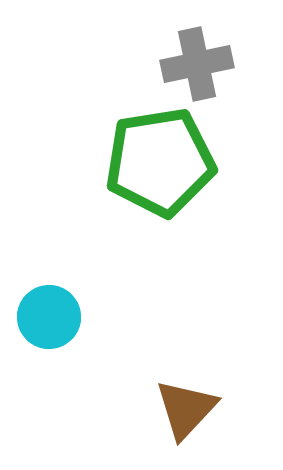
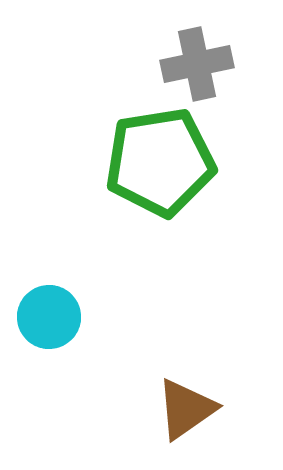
brown triangle: rotated 12 degrees clockwise
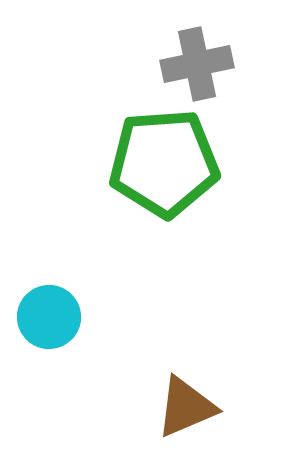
green pentagon: moved 4 px right, 1 px down; rotated 5 degrees clockwise
brown triangle: moved 2 px up; rotated 12 degrees clockwise
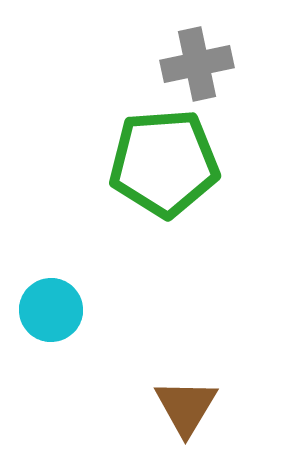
cyan circle: moved 2 px right, 7 px up
brown triangle: rotated 36 degrees counterclockwise
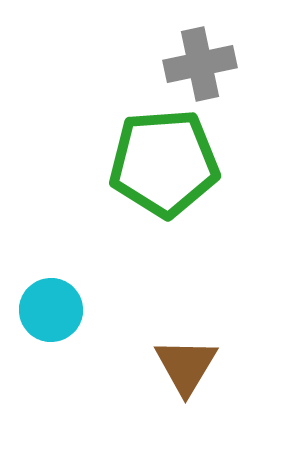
gray cross: moved 3 px right
brown triangle: moved 41 px up
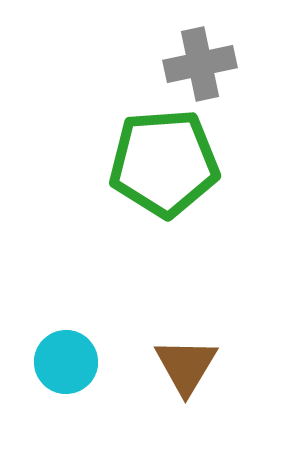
cyan circle: moved 15 px right, 52 px down
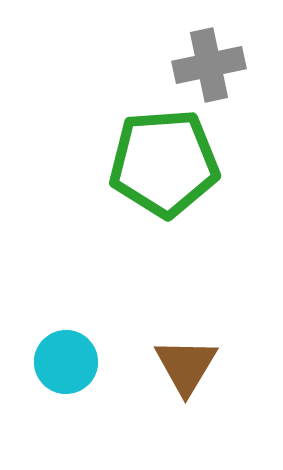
gray cross: moved 9 px right, 1 px down
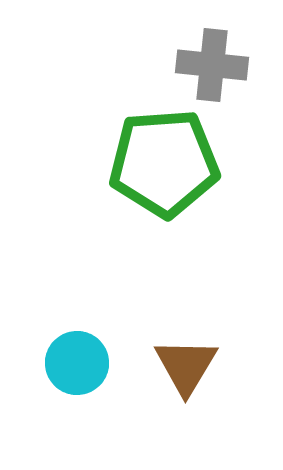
gray cross: moved 3 px right; rotated 18 degrees clockwise
cyan circle: moved 11 px right, 1 px down
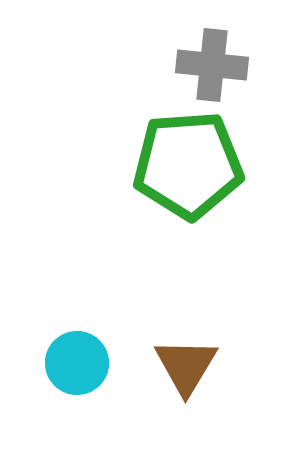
green pentagon: moved 24 px right, 2 px down
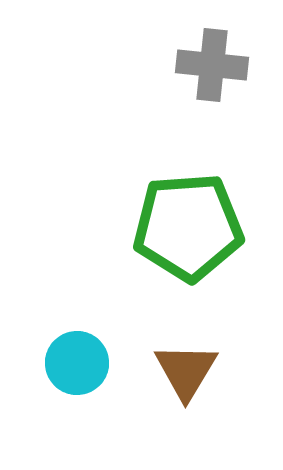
green pentagon: moved 62 px down
brown triangle: moved 5 px down
